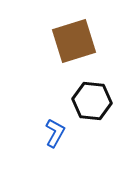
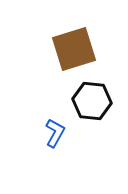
brown square: moved 8 px down
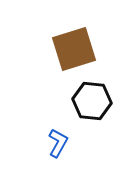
blue L-shape: moved 3 px right, 10 px down
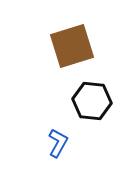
brown square: moved 2 px left, 3 px up
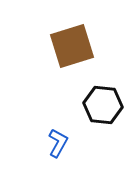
black hexagon: moved 11 px right, 4 px down
